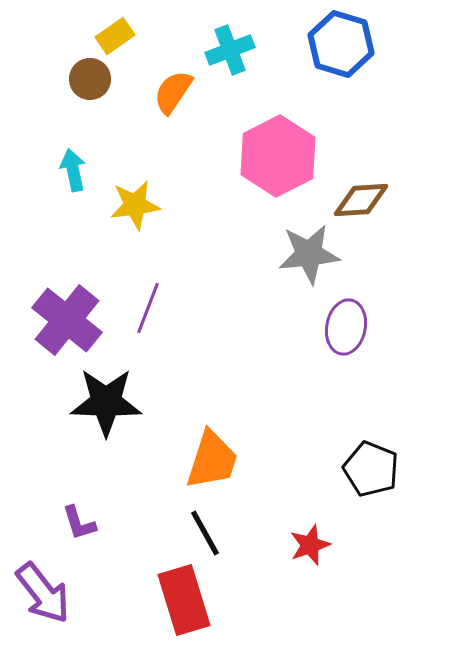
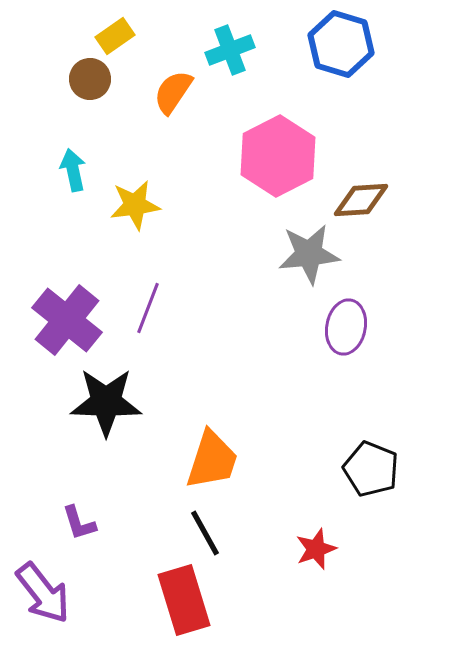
red star: moved 6 px right, 4 px down
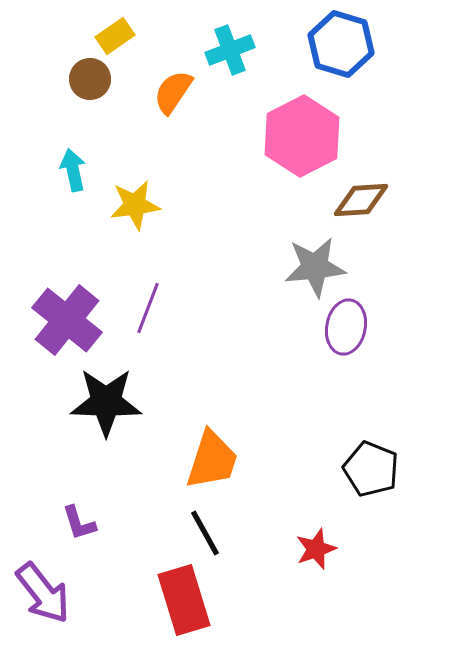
pink hexagon: moved 24 px right, 20 px up
gray star: moved 6 px right, 13 px down
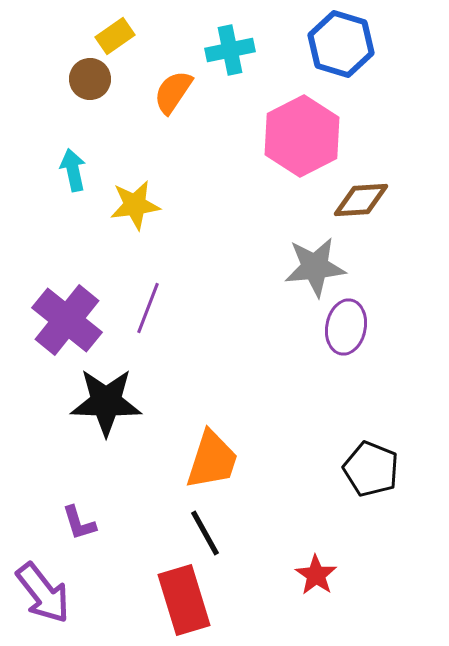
cyan cross: rotated 9 degrees clockwise
red star: moved 26 px down; rotated 18 degrees counterclockwise
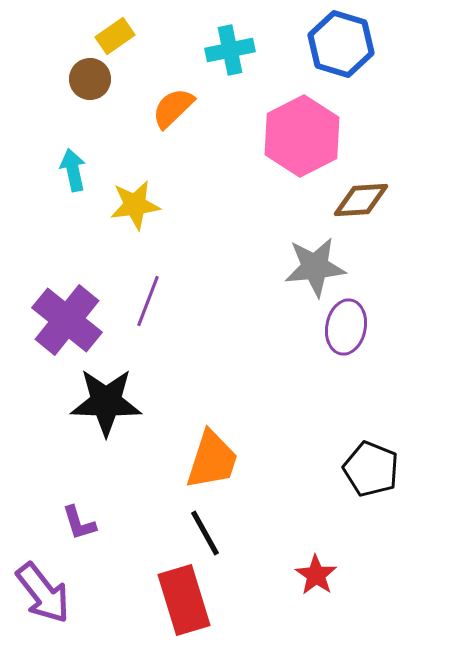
orange semicircle: moved 16 px down; rotated 12 degrees clockwise
purple line: moved 7 px up
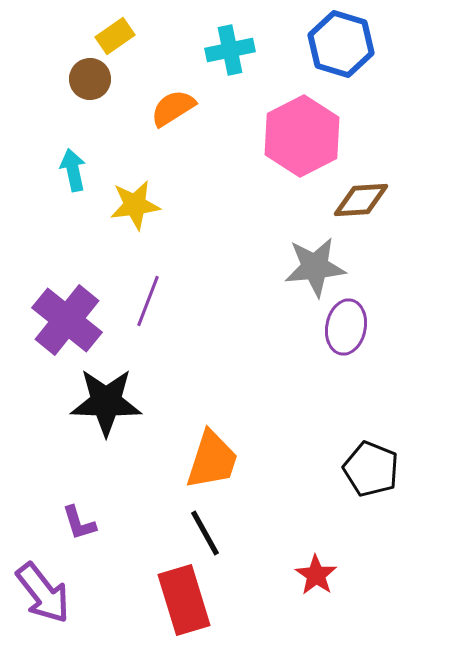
orange semicircle: rotated 12 degrees clockwise
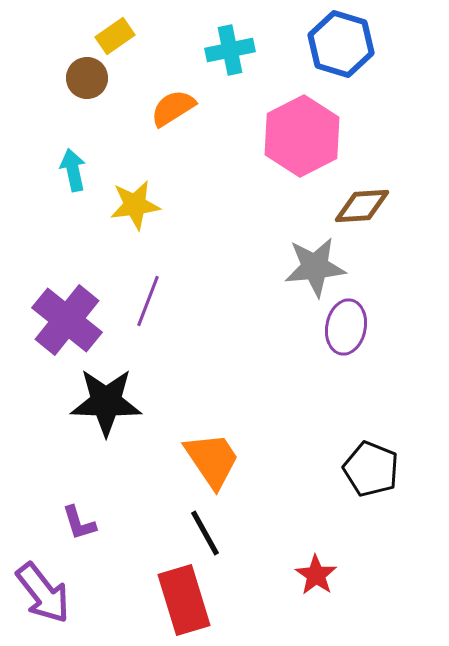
brown circle: moved 3 px left, 1 px up
brown diamond: moved 1 px right, 6 px down
orange trapezoid: rotated 52 degrees counterclockwise
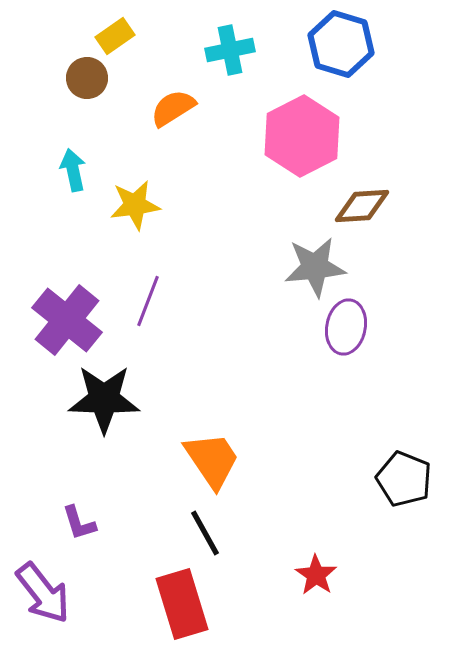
black star: moved 2 px left, 3 px up
black pentagon: moved 33 px right, 10 px down
red rectangle: moved 2 px left, 4 px down
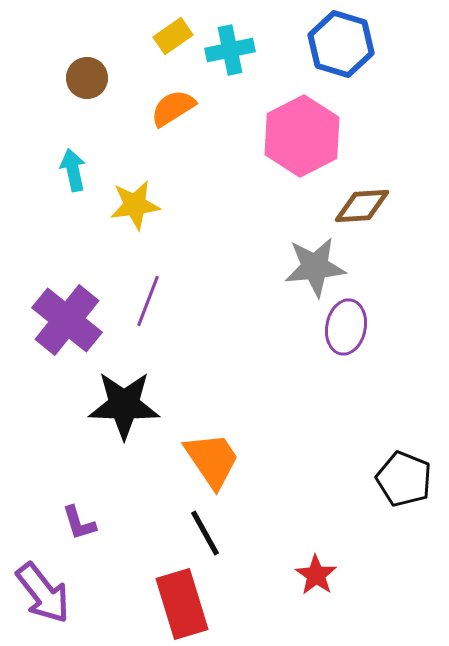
yellow rectangle: moved 58 px right
black star: moved 20 px right, 6 px down
